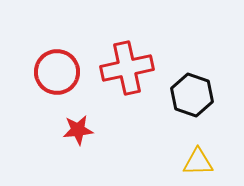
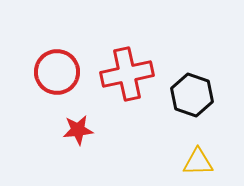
red cross: moved 6 px down
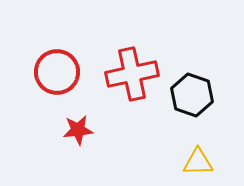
red cross: moved 5 px right
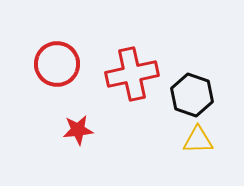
red circle: moved 8 px up
yellow triangle: moved 22 px up
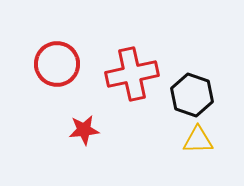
red star: moved 6 px right
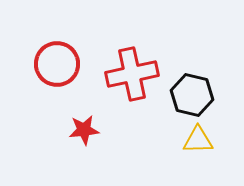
black hexagon: rotated 6 degrees counterclockwise
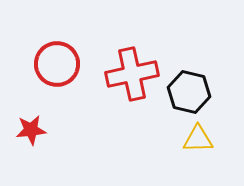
black hexagon: moved 3 px left, 3 px up
red star: moved 53 px left
yellow triangle: moved 1 px up
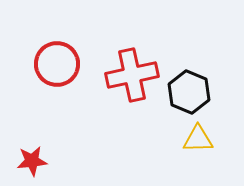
red cross: moved 1 px down
black hexagon: rotated 9 degrees clockwise
red star: moved 1 px right, 31 px down
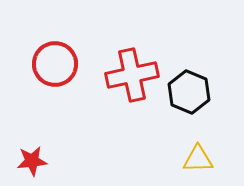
red circle: moved 2 px left
yellow triangle: moved 20 px down
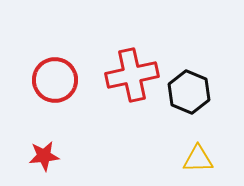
red circle: moved 16 px down
red star: moved 12 px right, 5 px up
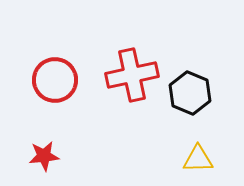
black hexagon: moved 1 px right, 1 px down
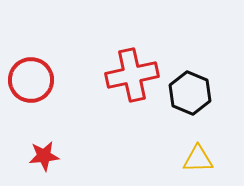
red circle: moved 24 px left
